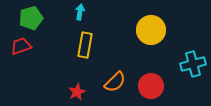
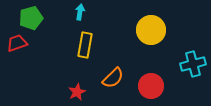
red trapezoid: moved 4 px left, 3 px up
orange semicircle: moved 2 px left, 4 px up
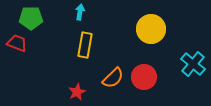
green pentagon: rotated 15 degrees clockwise
yellow circle: moved 1 px up
red trapezoid: rotated 40 degrees clockwise
cyan cross: rotated 35 degrees counterclockwise
red circle: moved 7 px left, 9 px up
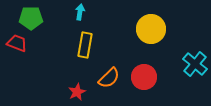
cyan cross: moved 2 px right
orange semicircle: moved 4 px left
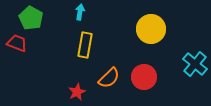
green pentagon: rotated 30 degrees clockwise
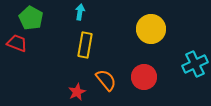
cyan cross: rotated 25 degrees clockwise
orange semicircle: moved 3 px left, 2 px down; rotated 85 degrees counterclockwise
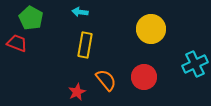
cyan arrow: rotated 91 degrees counterclockwise
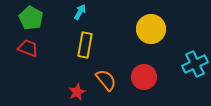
cyan arrow: rotated 112 degrees clockwise
red trapezoid: moved 11 px right, 5 px down
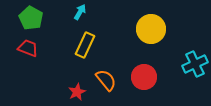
yellow rectangle: rotated 15 degrees clockwise
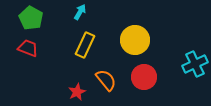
yellow circle: moved 16 px left, 11 px down
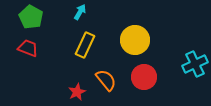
green pentagon: moved 1 px up
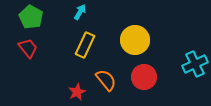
red trapezoid: rotated 30 degrees clockwise
